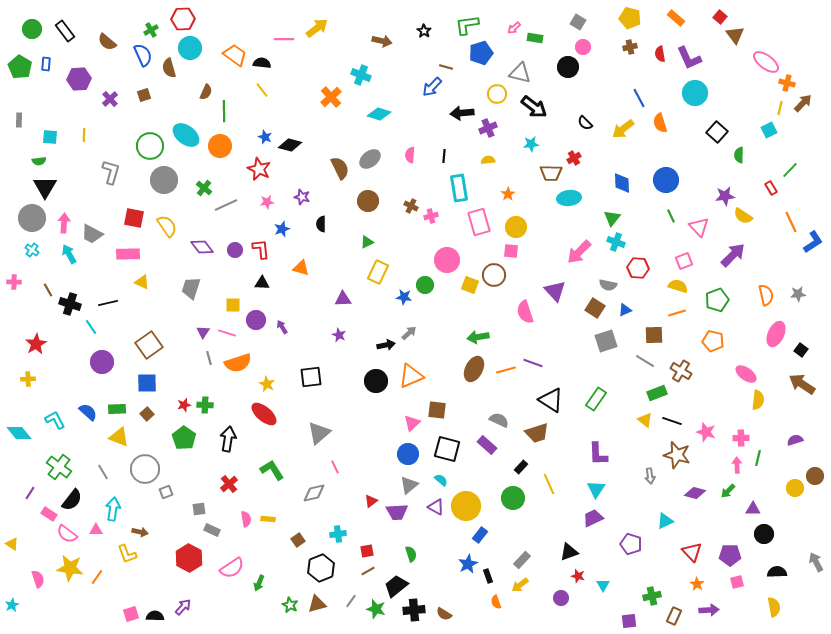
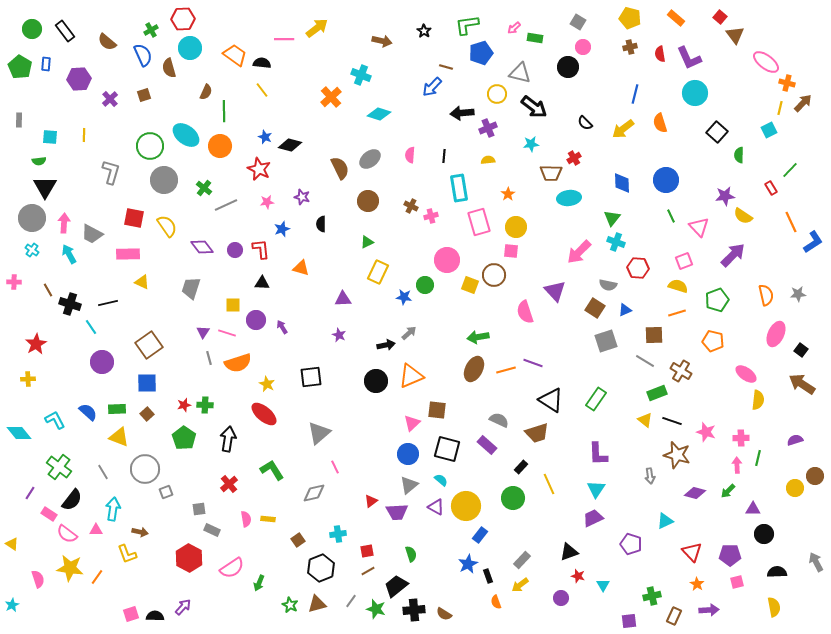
blue line at (639, 98): moved 4 px left, 4 px up; rotated 42 degrees clockwise
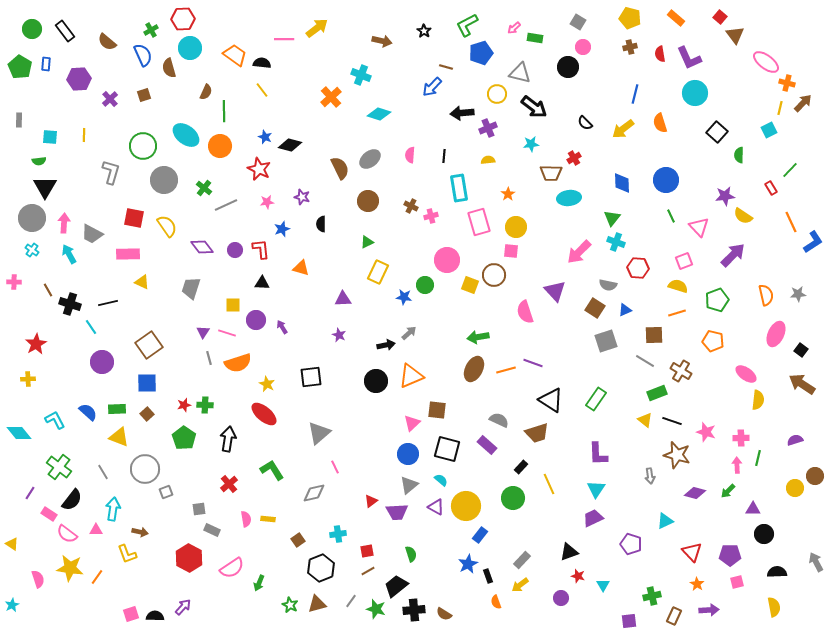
green L-shape at (467, 25): rotated 20 degrees counterclockwise
green circle at (150, 146): moved 7 px left
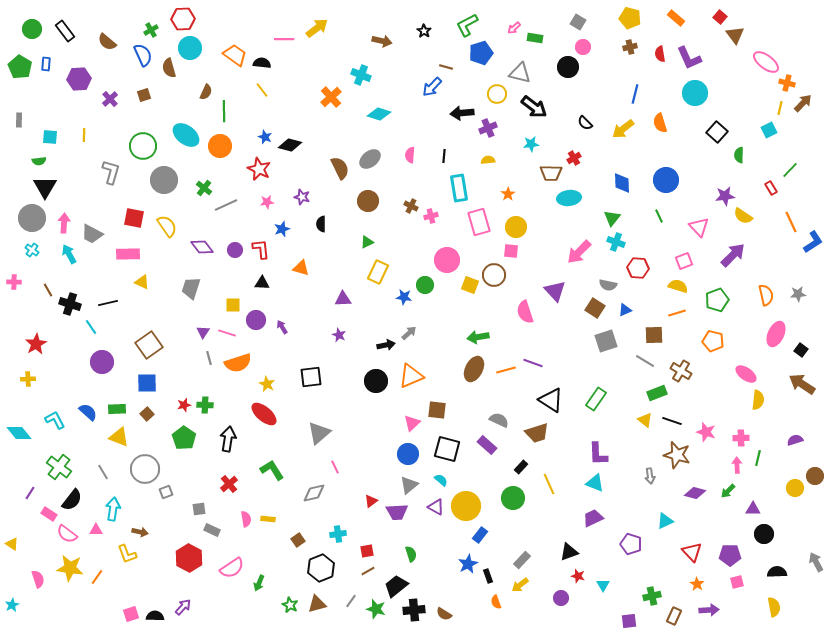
green line at (671, 216): moved 12 px left
cyan triangle at (596, 489): moved 1 px left, 6 px up; rotated 42 degrees counterclockwise
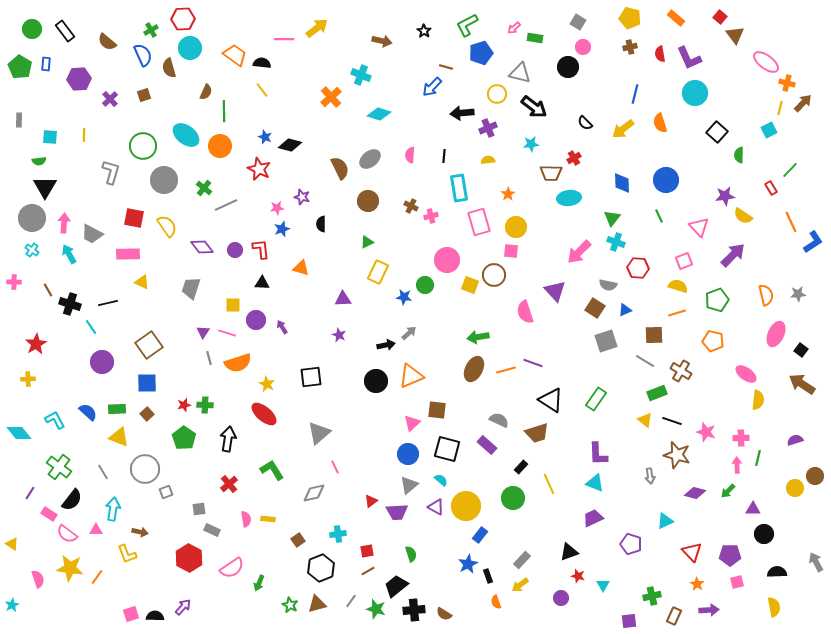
pink star at (267, 202): moved 10 px right, 6 px down
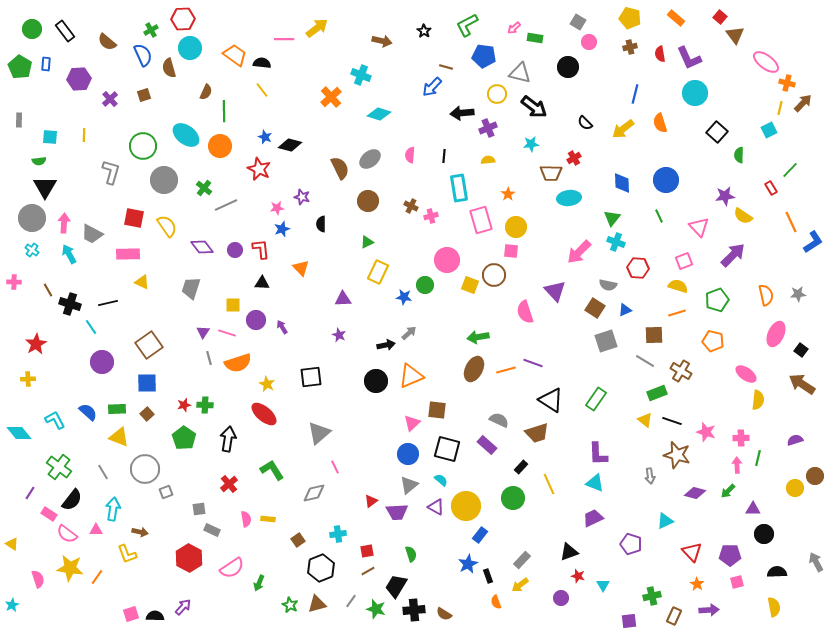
pink circle at (583, 47): moved 6 px right, 5 px up
blue pentagon at (481, 53): moved 3 px right, 3 px down; rotated 25 degrees clockwise
pink rectangle at (479, 222): moved 2 px right, 2 px up
orange triangle at (301, 268): rotated 30 degrees clockwise
black trapezoid at (396, 586): rotated 20 degrees counterclockwise
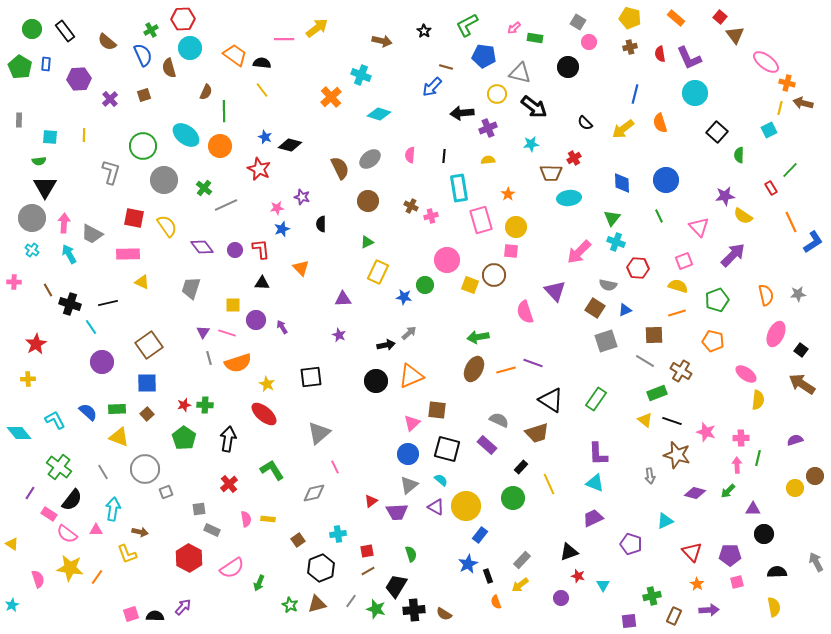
brown arrow at (803, 103): rotated 120 degrees counterclockwise
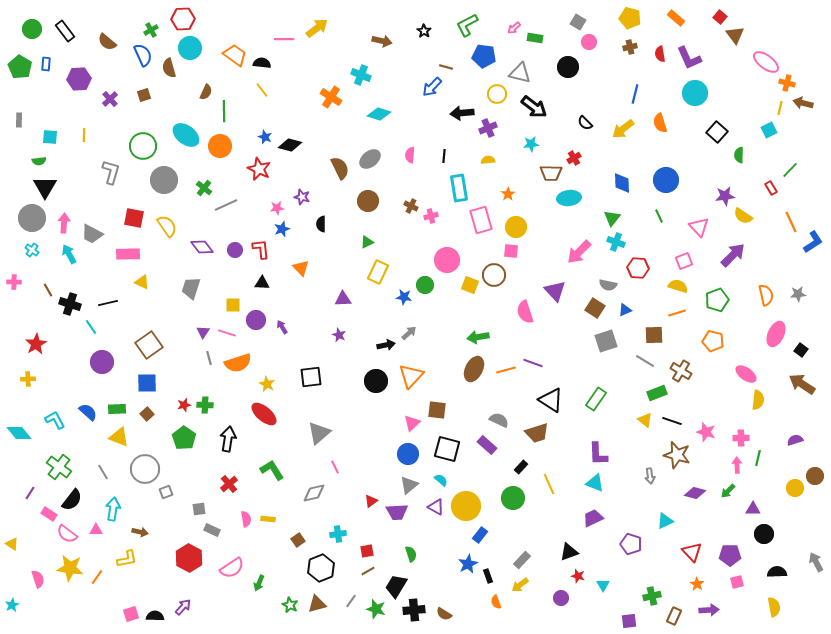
orange cross at (331, 97): rotated 15 degrees counterclockwise
orange triangle at (411, 376): rotated 24 degrees counterclockwise
yellow L-shape at (127, 554): moved 5 px down; rotated 80 degrees counterclockwise
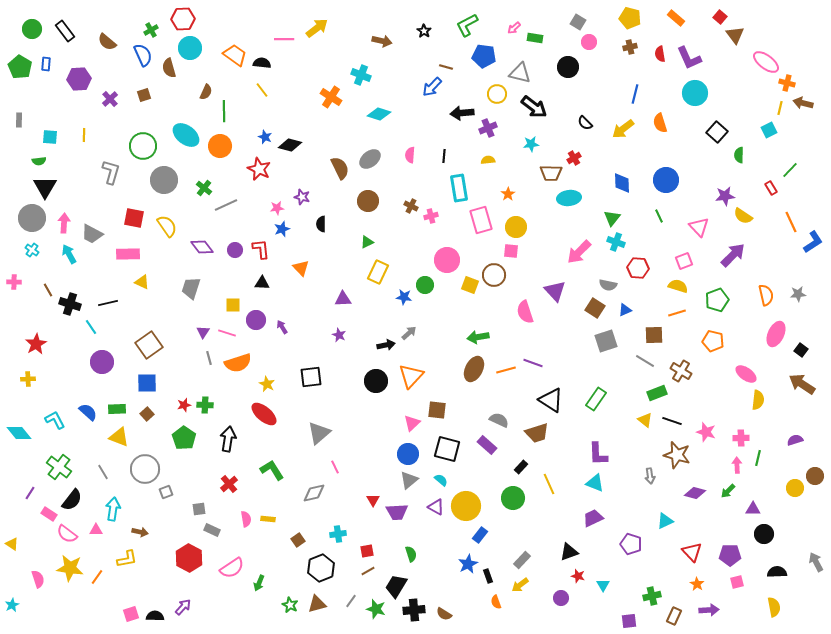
gray triangle at (409, 485): moved 5 px up
red triangle at (371, 501): moved 2 px right, 1 px up; rotated 24 degrees counterclockwise
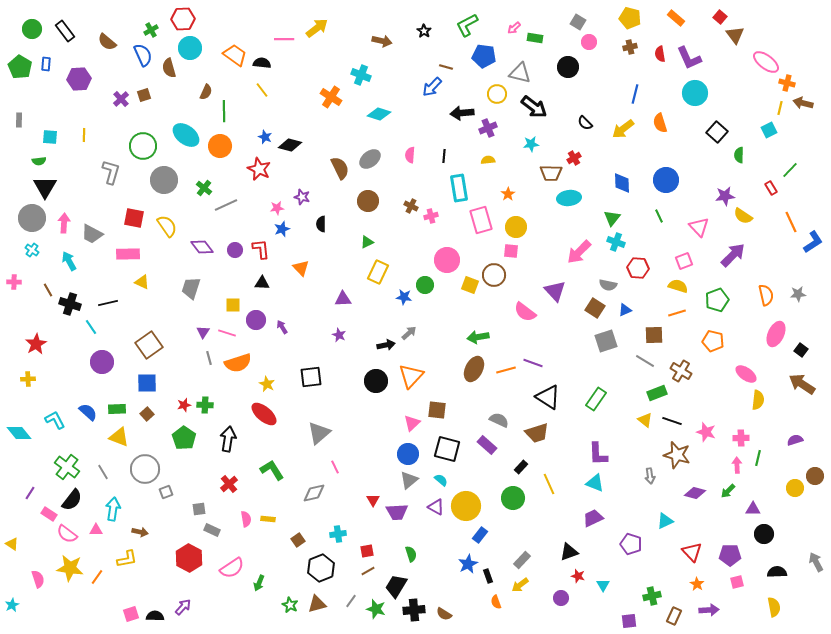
purple cross at (110, 99): moved 11 px right
cyan arrow at (69, 254): moved 7 px down
pink semicircle at (525, 312): rotated 35 degrees counterclockwise
black triangle at (551, 400): moved 3 px left, 3 px up
green cross at (59, 467): moved 8 px right
